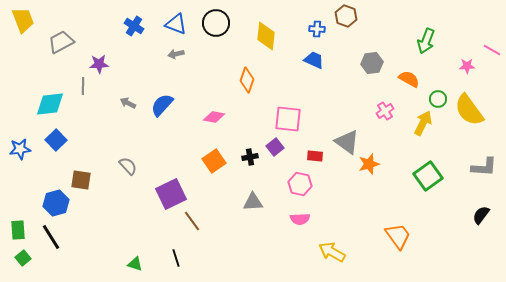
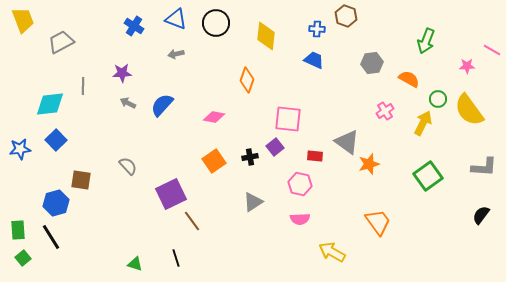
blue triangle at (176, 24): moved 5 px up
purple star at (99, 64): moved 23 px right, 9 px down
gray triangle at (253, 202): rotated 30 degrees counterclockwise
orange trapezoid at (398, 236): moved 20 px left, 14 px up
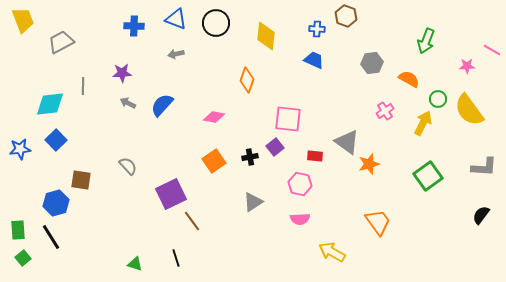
blue cross at (134, 26): rotated 30 degrees counterclockwise
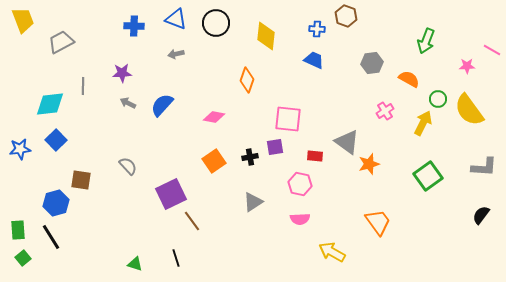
purple square at (275, 147): rotated 30 degrees clockwise
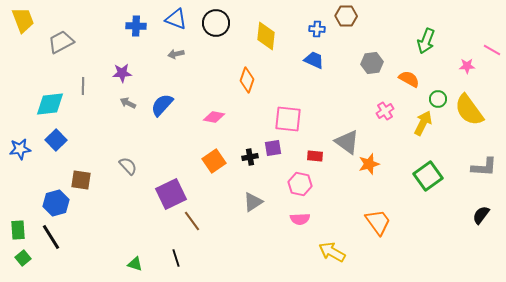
brown hexagon at (346, 16): rotated 20 degrees counterclockwise
blue cross at (134, 26): moved 2 px right
purple square at (275, 147): moved 2 px left, 1 px down
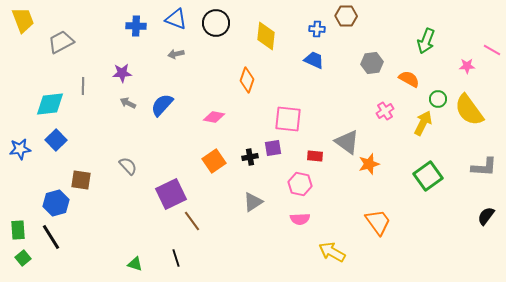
black semicircle at (481, 215): moved 5 px right, 1 px down
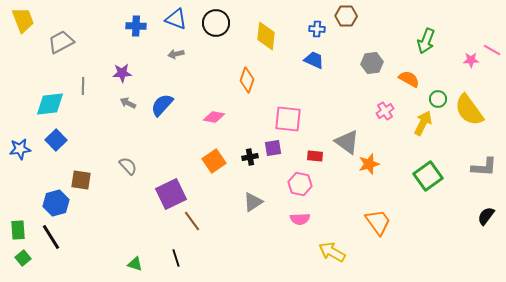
pink star at (467, 66): moved 4 px right, 6 px up
